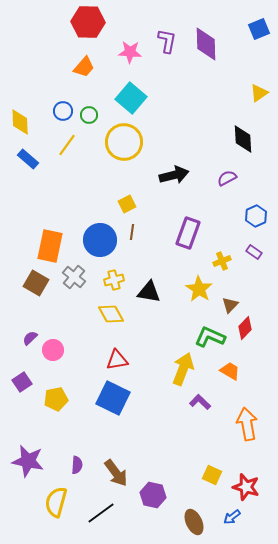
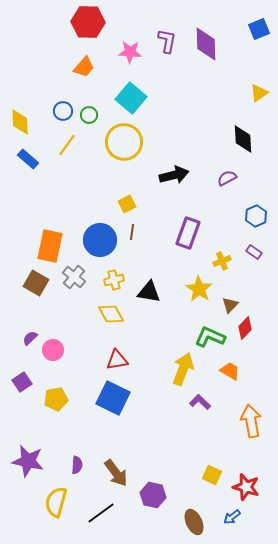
orange arrow at (247, 424): moved 4 px right, 3 px up
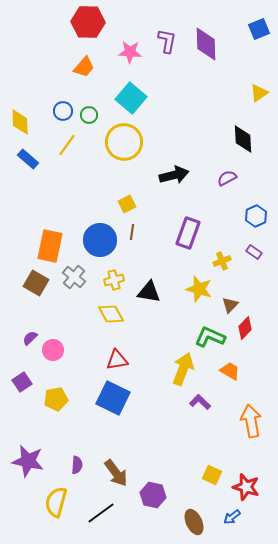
yellow star at (199, 289): rotated 16 degrees counterclockwise
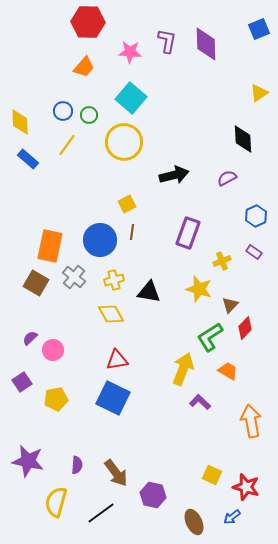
green L-shape at (210, 337): rotated 56 degrees counterclockwise
orange trapezoid at (230, 371): moved 2 px left
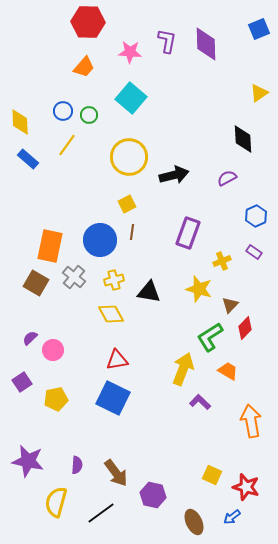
yellow circle at (124, 142): moved 5 px right, 15 px down
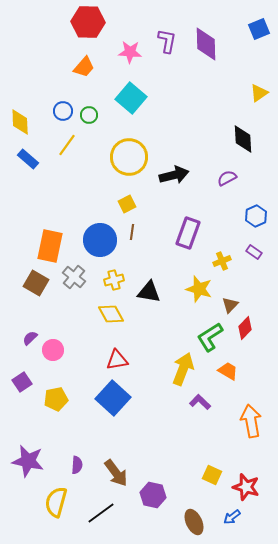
blue square at (113, 398): rotated 16 degrees clockwise
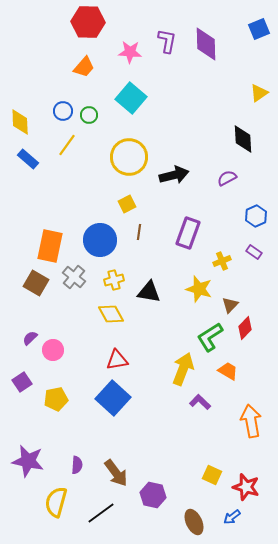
brown line at (132, 232): moved 7 px right
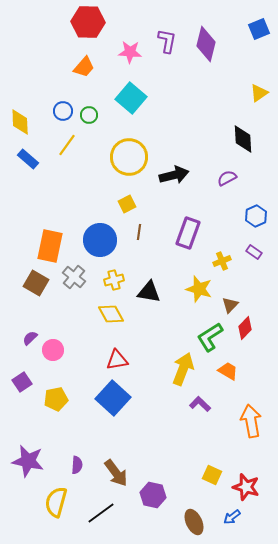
purple diamond at (206, 44): rotated 16 degrees clockwise
purple L-shape at (200, 402): moved 2 px down
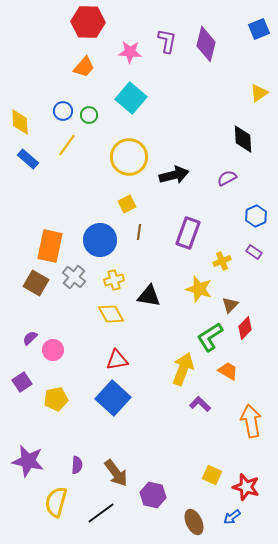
black triangle at (149, 292): moved 4 px down
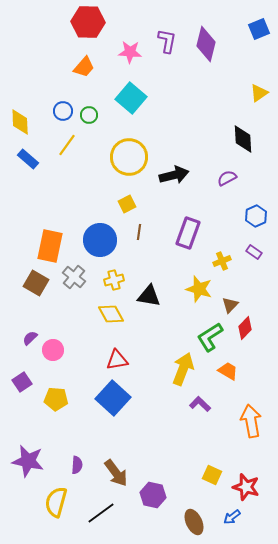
yellow pentagon at (56, 399): rotated 15 degrees clockwise
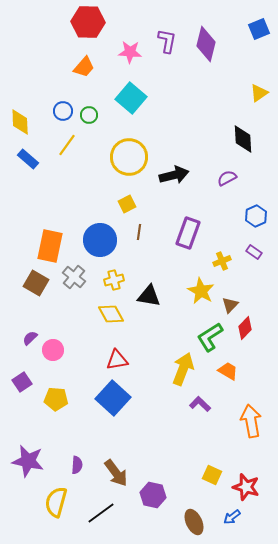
yellow star at (199, 289): moved 2 px right, 2 px down; rotated 12 degrees clockwise
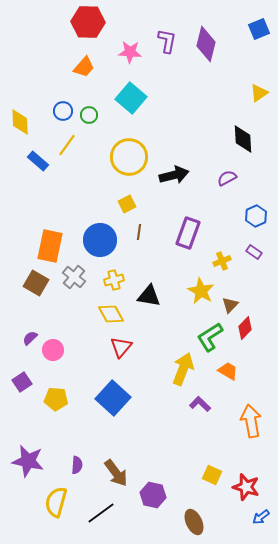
blue rectangle at (28, 159): moved 10 px right, 2 px down
red triangle at (117, 360): moved 4 px right, 13 px up; rotated 40 degrees counterclockwise
blue arrow at (232, 517): moved 29 px right
